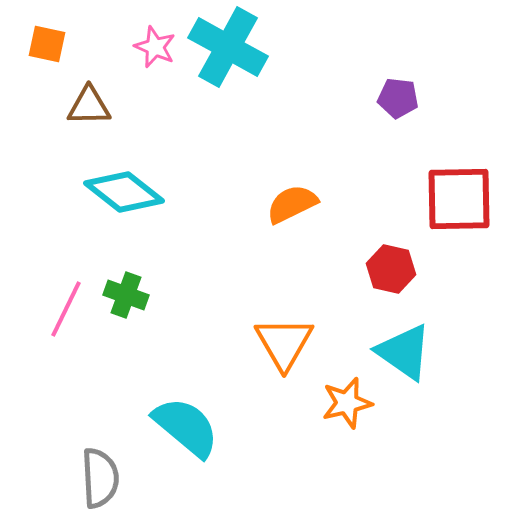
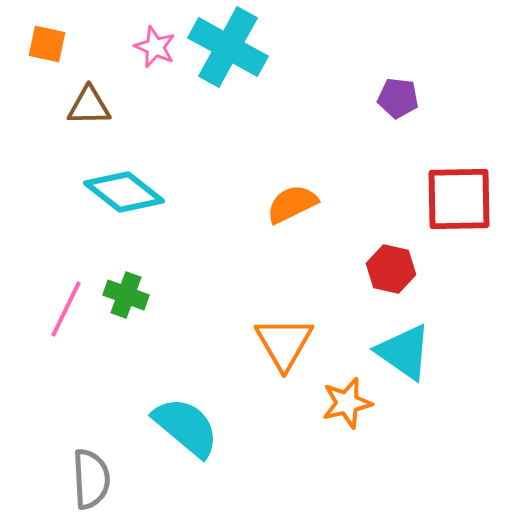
gray semicircle: moved 9 px left, 1 px down
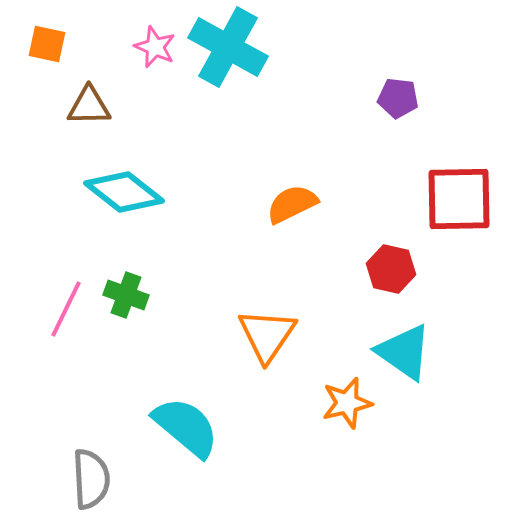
orange triangle: moved 17 px left, 8 px up; rotated 4 degrees clockwise
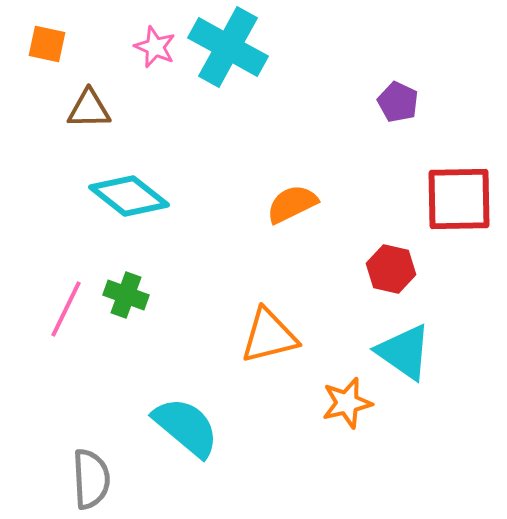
purple pentagon: moved 4 px down; rotated 18 degrees clockwise
brown triangle: moved 3 px down
cyan diamond: moved 5 px right, 4 px down
orange triangle: moved 2 px right, 1 px down; rotated 42 degrees clockwise
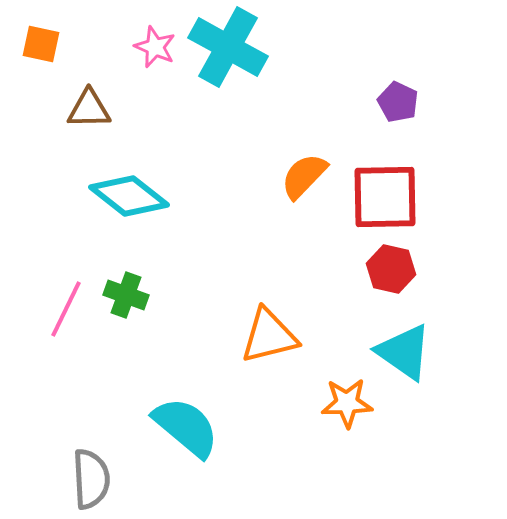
orange square: moved 6 px left
red square: moved 74 px left, 2 px up
orange semicircle: moved 12 px right, 28 px up; rotated 20 degrees counterclockwise
orange star: rotated 12 degrees clockwise
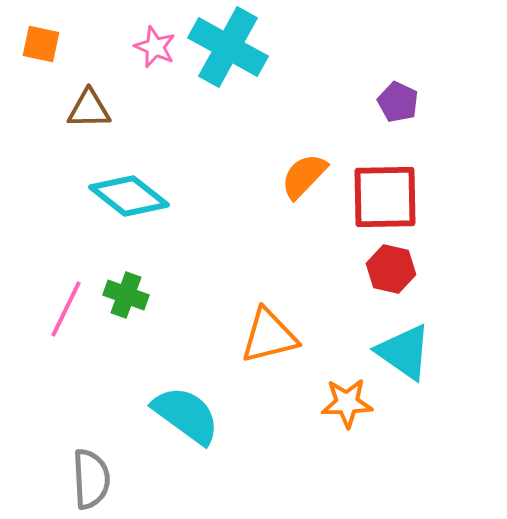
cyan semicircle: moved 12 px up; rotated 4 degrees counterclockwise
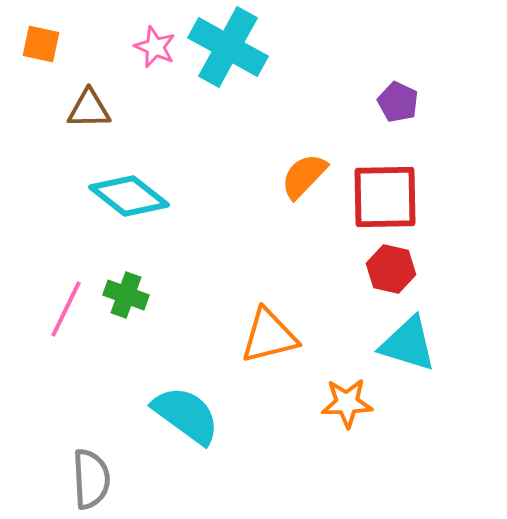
cyan triangle: moved 4 px right, 8 px up; rotated 18 degrees counterclockwise
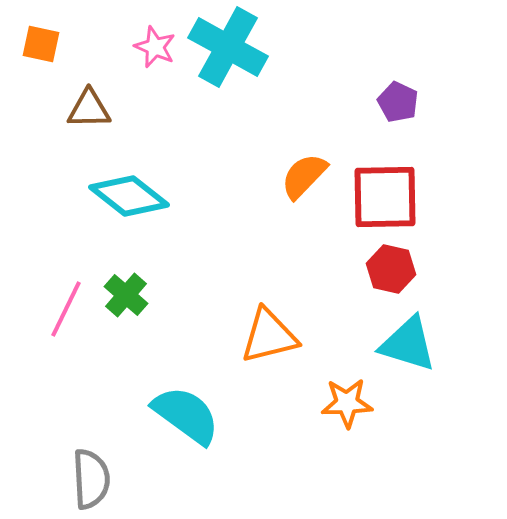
green cross: rotated 21 degrees clockwise
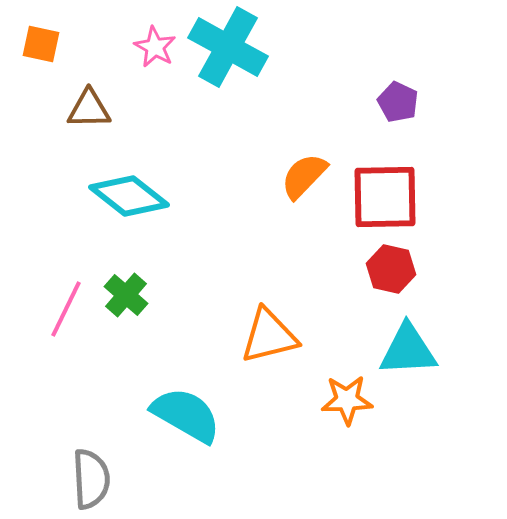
pink star: rotated 6 degrees clockwise
cyan triangle: moved 6 px down; rotated 20 degrees counterclockwise
orange star: moved 3 px up
cyan semicircle: rotated 6 degrees counterclockwise
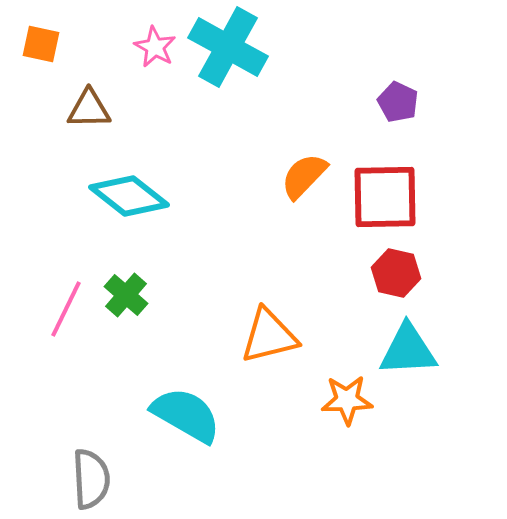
red hexagon: moved 5 px right, 4 px down
